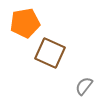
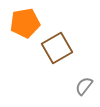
brown square: moved 7 px right, 5 px up; rotated 36 degrees clockwise
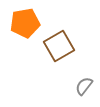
brown square: moved 2 px right, 2 px up
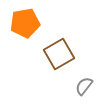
brown square: moved 8 px down
